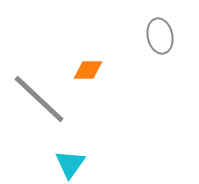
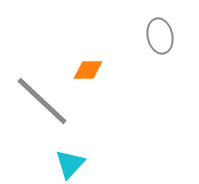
gray line: moved 3 px right, 2 px down
cyan triangle: rotated 8 degrees clockwise
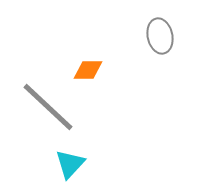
gray line: moved 6 px right, 6 px down
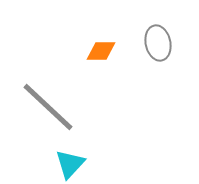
gray ellipse: moved 2 px left, 7 px down
orange diamond: moved 13 px right, 19 px up
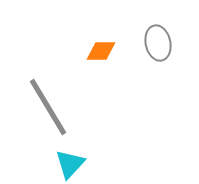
gray line: rotated 16 degrees clockwise
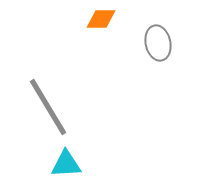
orange diamond: moved 32 px up
cyan triangle: moved 4 px left; rotated 44 degrees clockwise
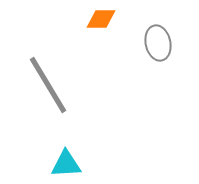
gray line: moved 22 px up
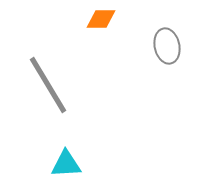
gray ellipse: moved 9 px right, 3 px down
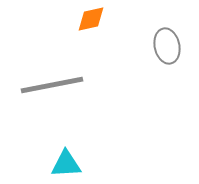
orange diamond: moved 10 px left; rotated 12 degrees counterclockwise
gray line: moved 4 px right; rotated 70 degrees counterclockwise
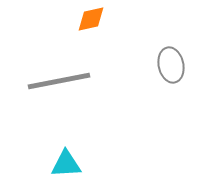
gray ellipse: moved 4 px right, 19 px down
gray line: moved 7 px right, 4 px up
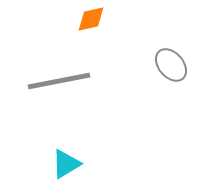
gray ellipse: rotated 28 degrees counterclockwise
cyan triangle: rotated 28 degrees counterclockwise
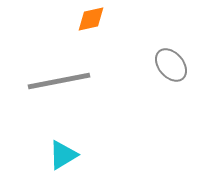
cyan triangle: moved 3 px left, 9 px up
